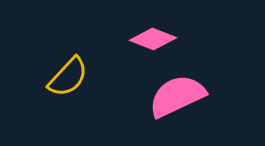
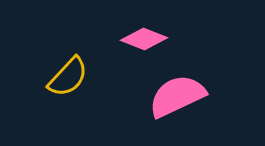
pink diamond: moved 9 px left
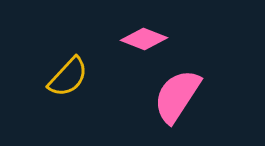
pink semicircle: rotated 32 degrees counterclockwise
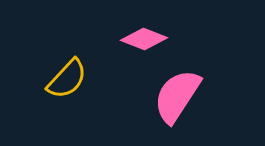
yellow semicircle: moved 1 px left, 2 px down
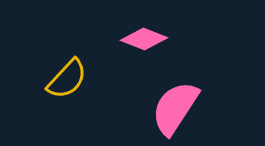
pink semicircle: moved 2 px left, 12 px down
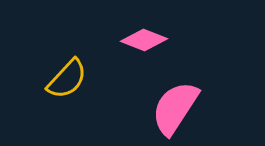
pink diamond: moved 1 px down
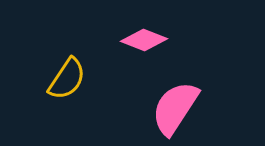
yellow semicircle: rotated 9 degrees counterclockwise
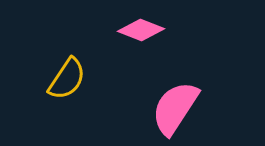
pink diamond: moved 3 px left, 10 px up
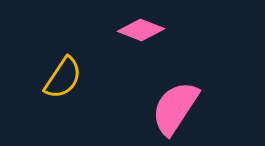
yellow semicircle: moved 4 px left, 1 px up
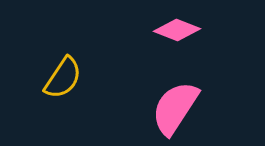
pink diamond: moved 36 px right
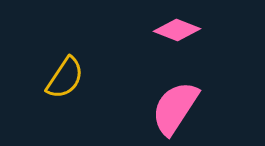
yellow semicircle: moved 2 px right
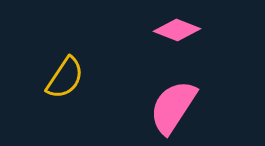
pink semicircle: moved 2 px left, 1 px up
